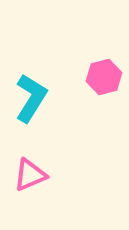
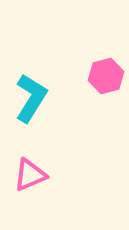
pink hexagon: moved 2 px right, 1 px up
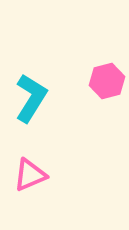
pink hexagon: moved 1 px right, 5 px down
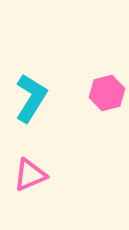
pink hexagon: moved 12 px down
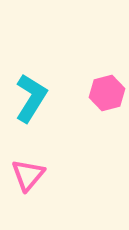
pink triangle: moved 2 px left; rotated 27 degrees counterclockwise
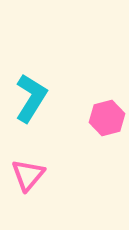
pink hexagon: moved 25 px down
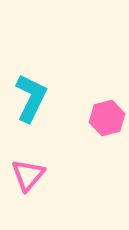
cyan L-shape: rotated 6 degrees counterclockwise
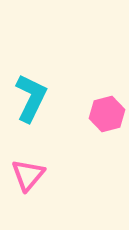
pink hexagon: moved 4 px up
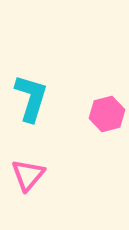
cyan L-shape: rotated 9 degrees counterclockwise
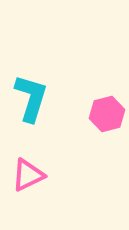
pink triangle: rotated 24 degrees clockwise
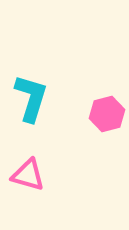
pink triangle: rotated 42 degrees clockwise
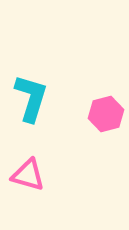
pink hexagon: moved 1 px left
